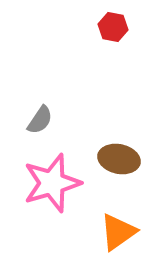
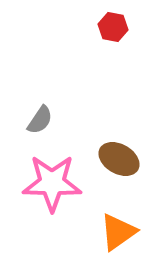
brown ellipse: rotated 18 degrees clockwise
pink star: rotated 18 degrees clockwise
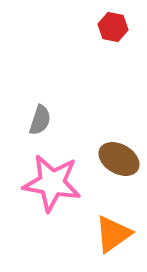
gray semicircle: rotated 16 degrees counterclockwise
pink star: rotated 8 degrees clockwise
orange triangle: moved 5 px left, 2 px down
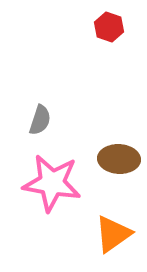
red hexagon: moved 4 px left; rotated 8 degrees clockwise
brown ellipse: rotated 27 degrees counterclockwise
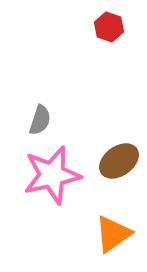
brown ellipse: moved 2 px down; rotated 39 degrees counterclockwise
pink star: moved 8 px up; rotated 22 degrees counterclockwise
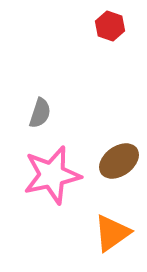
red hexagon: moved 1 px right, 1 px up
gray semicircle: moved 7 px up
orange triangle: moved 1 px left, 1 px up
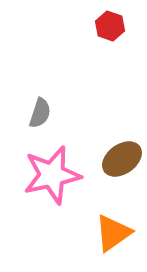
brown ellipse: moved 3 px right, 2 px up
orange triangle: moved 1 px right
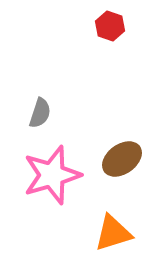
pink star: rotated 4 degrees counterclockwise
orange triangle: rotated 18 degrees clockwise
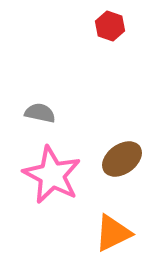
gray semicircle: rotated 96 degrees counterclockwise
pink star: rotated 28 degrees counterclockwise
orange triangle: rotated 9 degrees counterclockwise
